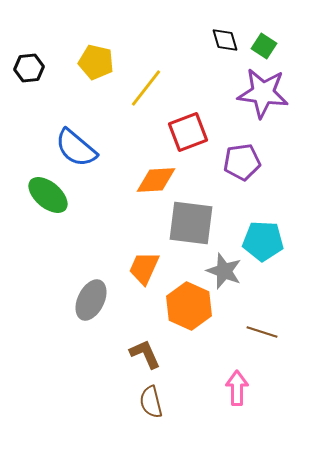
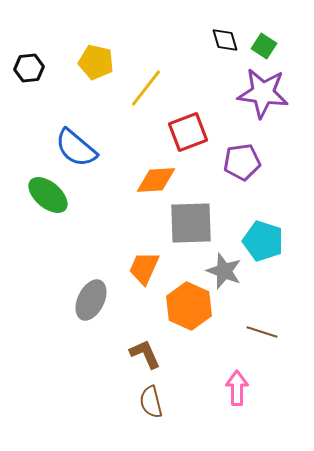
gray square: rotated 9 degrees counterclockwise
cyan pentagon: rotated 15 degrees clockwise
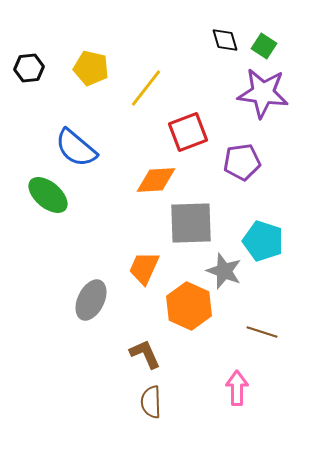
yellow pentagon: moved 5 px left, 6 px down
brown semicircle: rotated 12 degrees clockwise
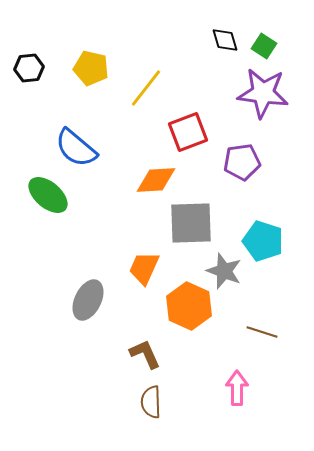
gray ellipse: moved 3 px left
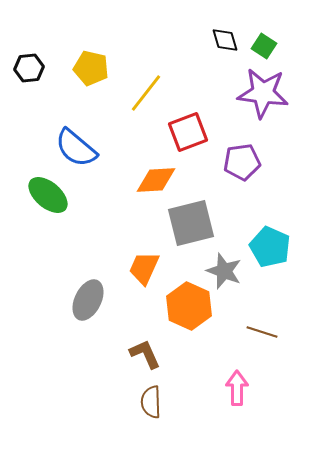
yellow line: moved 5 px down
gray square: rotated 12 degrees counterclockwise
cyan pentagon: moved 7 px right, 6 px down; rotated 6 degrees clockwise
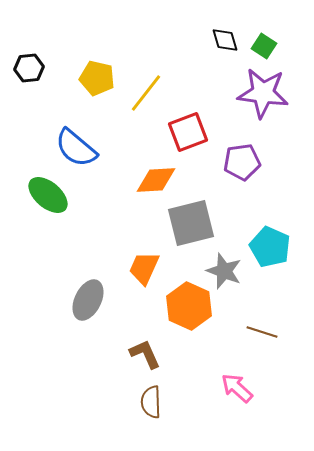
yellow pentagon: moved 6 px right, 10 px down
pink arrow: rotated 48 degrees counterclockwise
